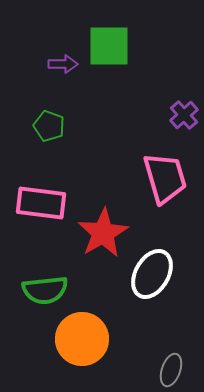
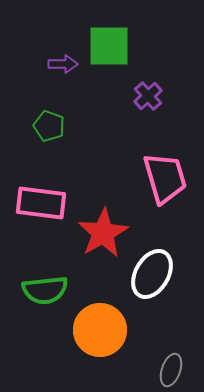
purple cross: moved 36 px left, 19 px up
orange circle: moved 18 px right, 9 px up
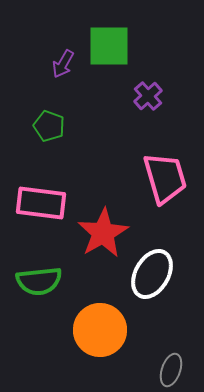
purple arrow: rotated 120 degrees clockwise
green semicircle: moved 6 px left, 9 px up
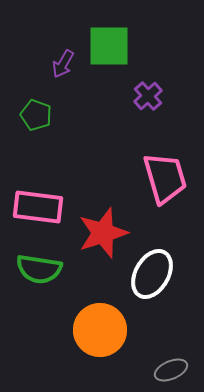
green pentagon: moved 13 px left, 11 px up
pink rectangle: moved 3 px left, 4 px down
red star: rotated 12 degrees clockwise
green semicircle: moved 12 px up; rotated 15 degrees clockwise
gray ellipse: rotated 48 degrees clockwise
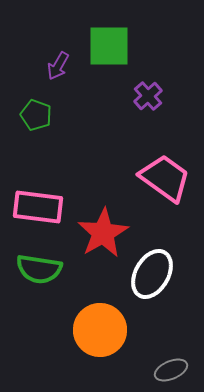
purple arrow: moved 5 px left, 2 px down
pink trapezoid: rotated 38 degrees counterclockwise
red star: rotated 12 degrees counterclockwise
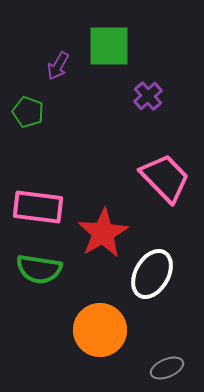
green pentagon: moved 8 px left, 3 px up
pink trapezoid: rotated 10 degrees clockwise
gray ellipse: moved 4 px left, 2 px up
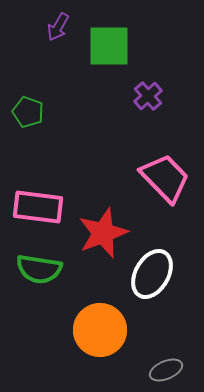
purple arrow: moved 39 px up
red star: rotated 9 degrees clockwise
gray ellipse: moved 1 px left, 2 px down
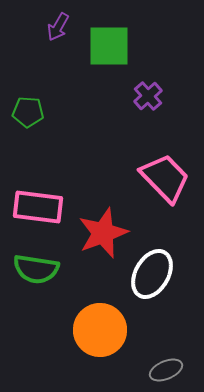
green pentagon: rotated 16 degrees counterclockwise
green semicircle: moved 3 px left
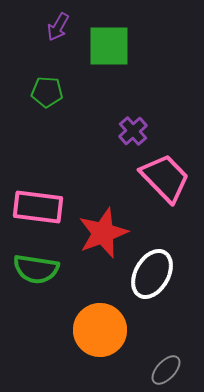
purple cross: moved 15 px left, 35 px down
green pentagon: moved 19 px right, 20 px up
gray ellipse: rotated 24 degrees counterclockwise
